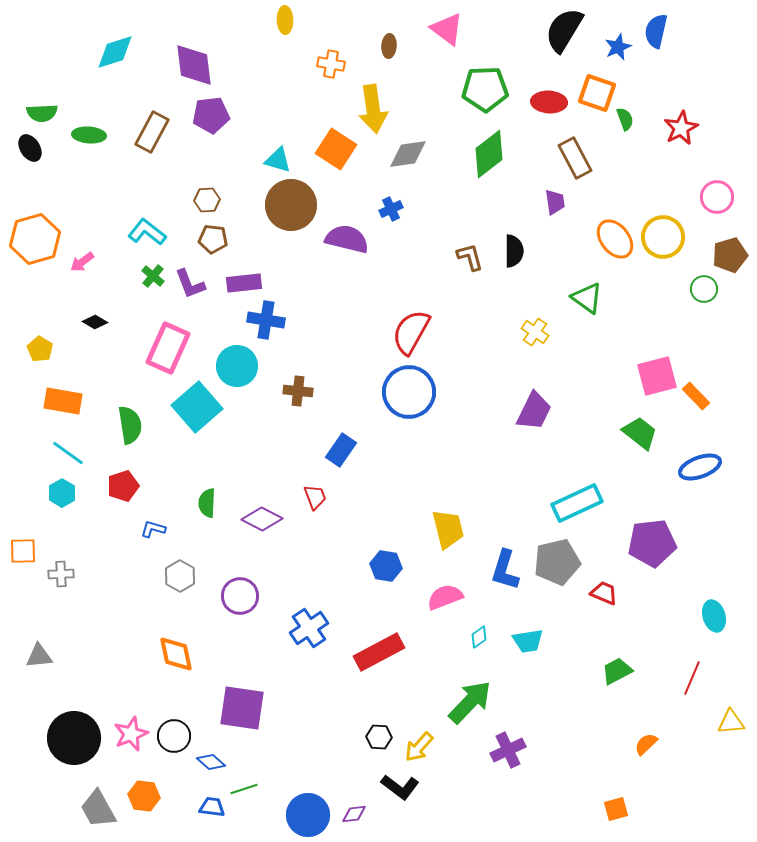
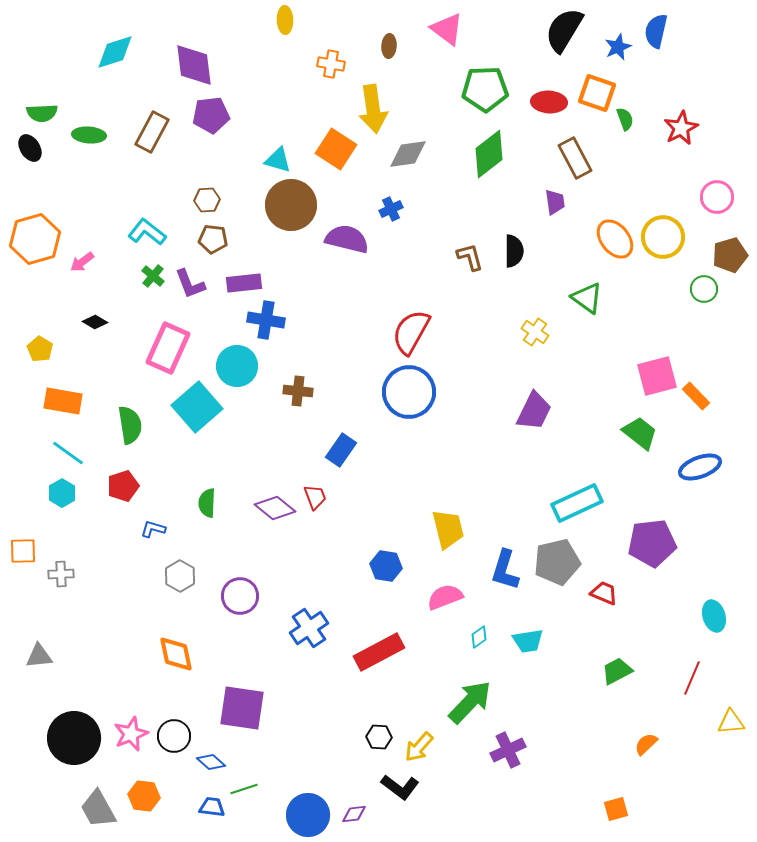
purple diamond at (262, 519): moved 13 px right, 11 px up; rotated 12 degrees clockwise
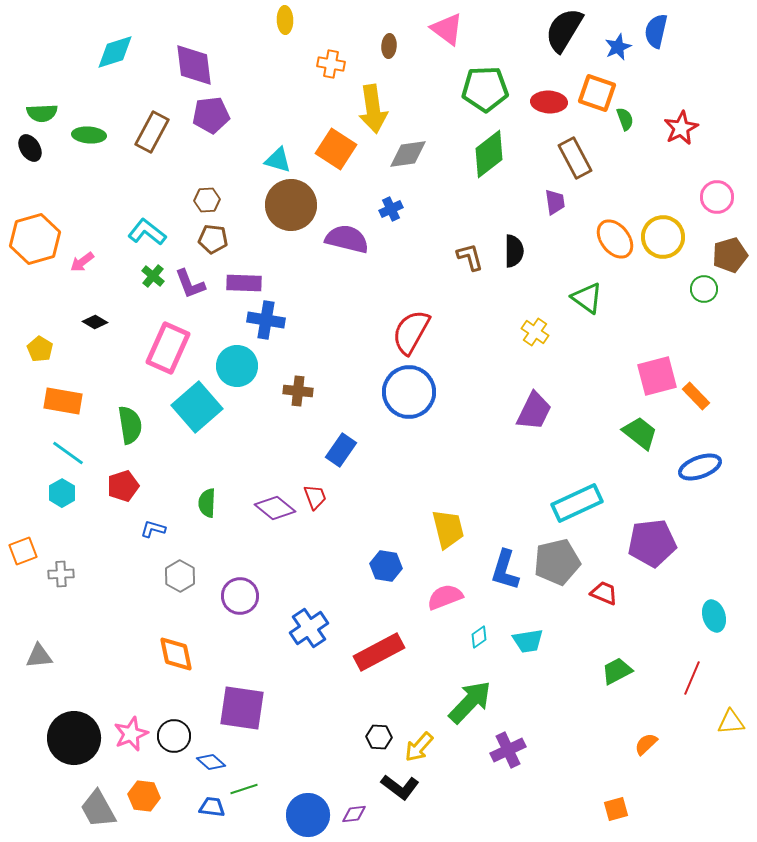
purple rectangle at (244, 283): rotated 8 degrees clockwise
orange square at (23, 551): rotated 20 degrees counterclockwise
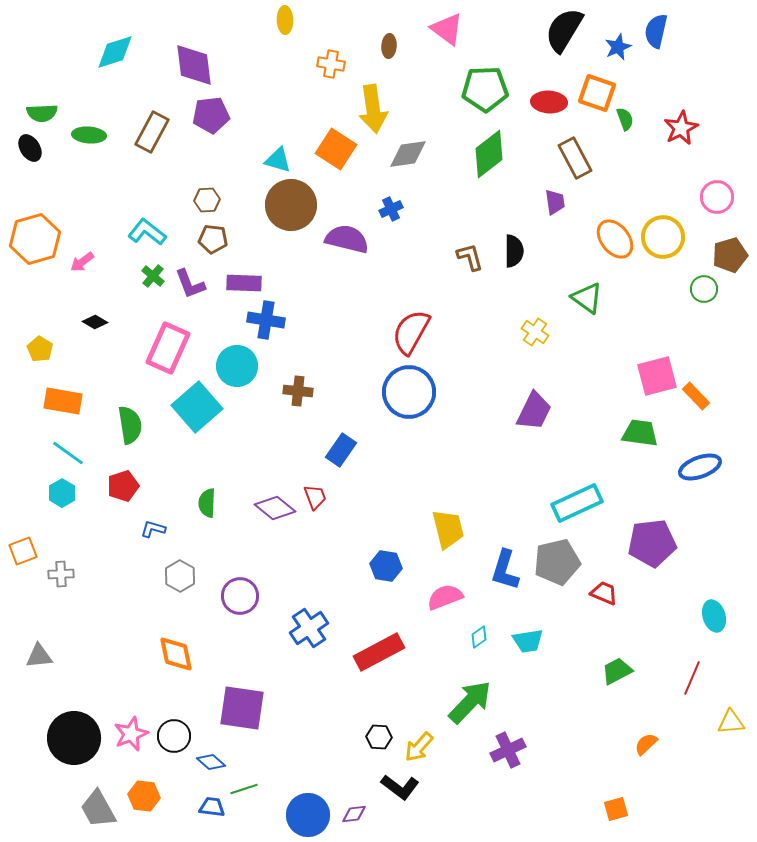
green trapezoid at (640, 433): rotated 30 degrees counterclockwise
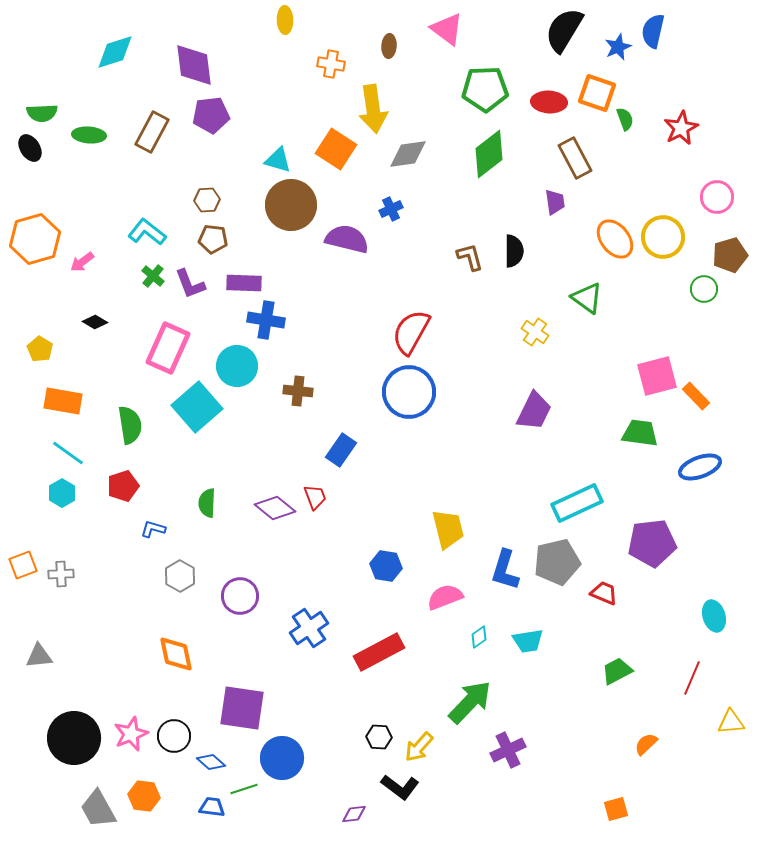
blue semicircle at (656, 31): moved 3 px left
orange square at (23, 551): moved 14 px down
blue circle at (308, 815): moved 26 px left, 57 px up
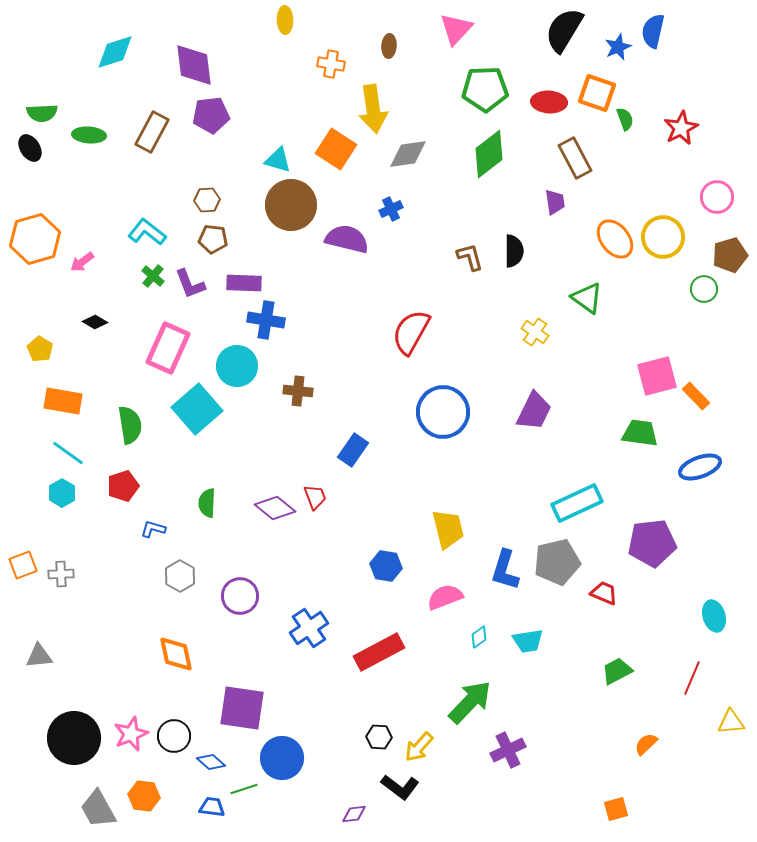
pink triangle at (447, 29): moved 9 px right; rotated 36 degrees clockwise
blue circle at (409, 392): moved 34 px right, 20 px down
cyan square at (197, 407): moved 2 px down
blue rectangle at (341, 450): moved 12 px right
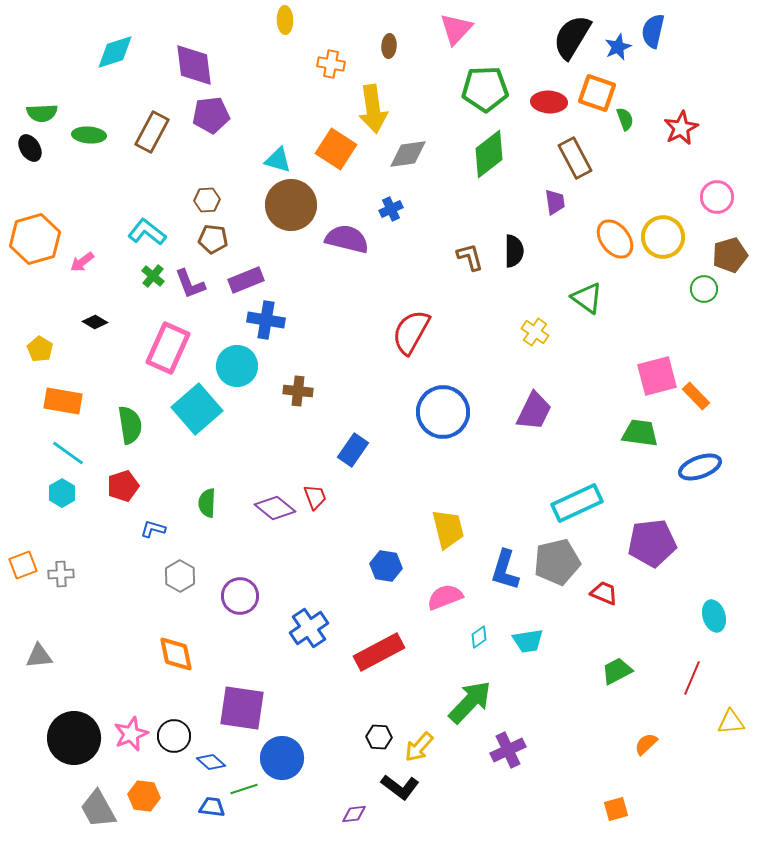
black semicircle at (564, 30): moved 8 px right, 7 px down
purple rectangle at (244, 283): moved 2 px right, 3 px up; rotated 24 degrees counterclockwise
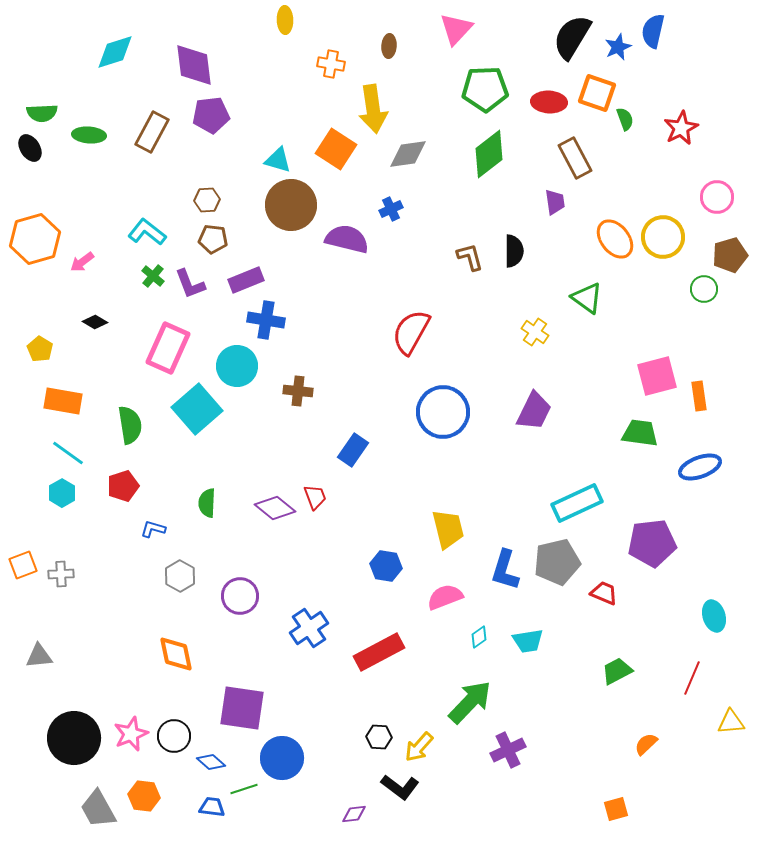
orange rectangle at (696, 396): moved 3 px right; rotated 36 degrees clockwise
